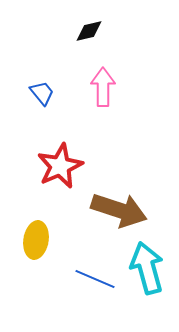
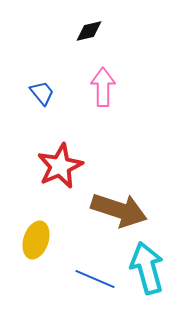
yellow ellipse: rotated 9 degrees clockwise
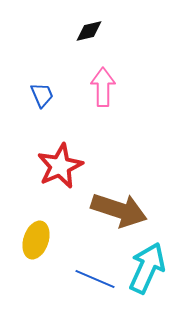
blue trapezoid: moved 2 px down; rotated 16 degrees clockwise
cyan arrow: rotated 39 degrees clockwise
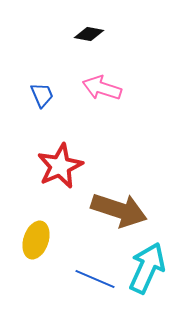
black diamond: moved 3 px down; rotated 24 degrees clockwise
pink arrow: moved 1 px left, 1 px down; rotated 72 degrees counterclockwise
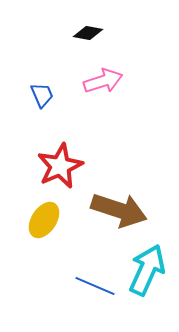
black diamond: moved 1 px left, 1 px up
pink arrow: moved 1 px right, 7 px up; rotated 144 degrees clockwise
yellow ellipse: moved 8 px right, 20 px up; rotated 15 degrees clockwise
cyan arrow: moved 2 px down
blue line: moved 7 px down
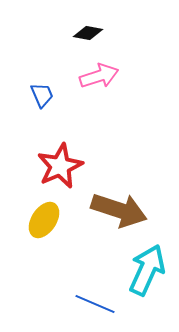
pink arrow: moved 4 px left, 5 px up
blue line: moved 18 px down
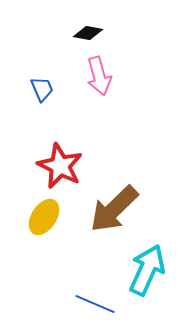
pink arrow: rotated 93 degrees clockwise
blue trapezoid: moved 6 px up
red star: rotated 21 degrees counterclockwise
brown arrow: moved 5 px left, 1 px up; rotated 118 degrees clockwise
yellow ellipse: moved 3 px up
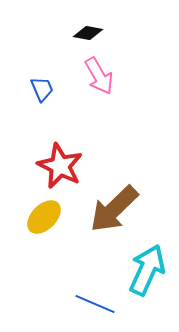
pink arrow: rotated 15 degrees counterclockwise
yellow ellipse: rotated 12 degrees clockwise
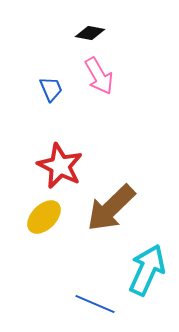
black diamond: moved 2 px right
blue trapezoid: moved 9 px right
brown arrow: moved 3 px left, 1 px up
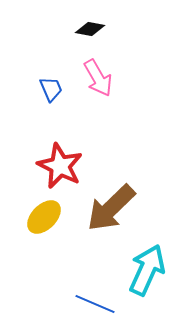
black diamond: moved 4 px up
pink arrow: moved 1 px left, 2 px down
